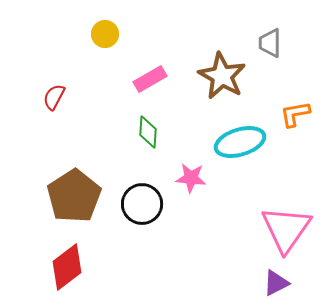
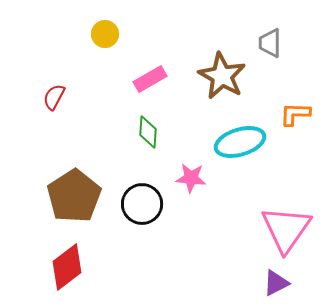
orange L-shape: rotated 12 degrees clockwise
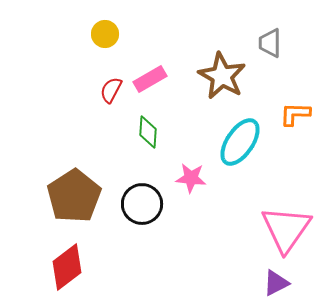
red semicircle: moved 57 px right, 7 px up
cyan ellipse: rotated 39 degrees counterclockwise
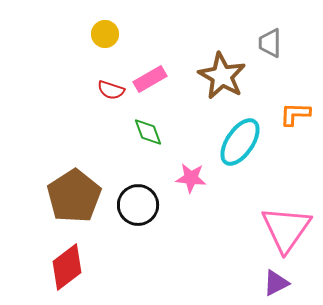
red semicircle: rotated 100 degrees counterclockwise
green diamond: rotated 24 degrees counterclockwise
black circle: moved 4 px left, 1 px down
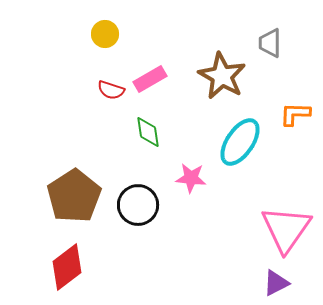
green diamond: rotated 12 degrees clockwise
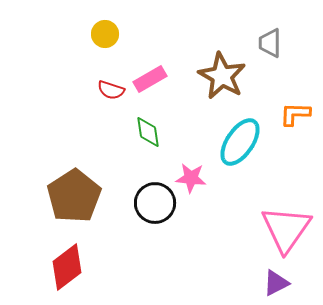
black circle: moved 17 px right, 2 px up
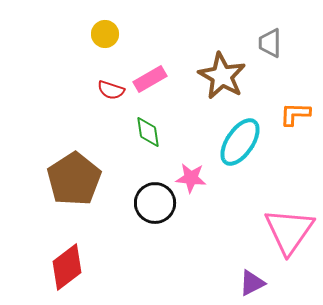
brown pentagon: moved 17 px up
pink triangle: moved 3 px right, 2 px down
purple triangle: moved 24 px left
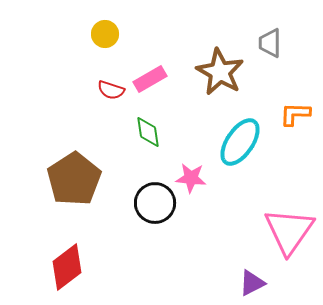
brown star: moved 2 px left, 4 px up
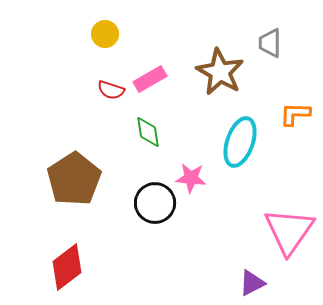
cyan ellipse: rotated 15 degrees counterclockwise
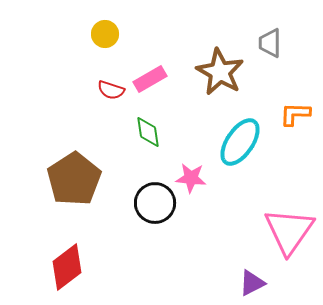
cyan ellipse: rotated 15 degrees clockwise
